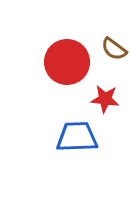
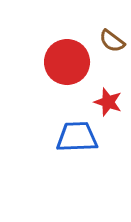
brown semicircle: moved 2 px left, 8 px up
red star: moved 3 px right, 3 px down; rotated 12 degrees clockwise
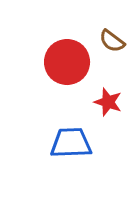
blue trapezoid: moved 6 px left, 6 px down
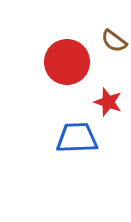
brown semicircle: moved 2 px right
blue trapezoid: moved 6 px right, 5 px up
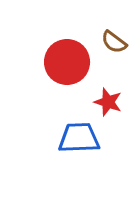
brown semicircle: moved 1 px down
blue trapezoid: moved 2 px right
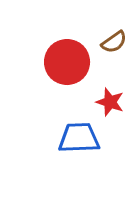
brown semicircle: rotated 72 degrees counterclockwise
red star: moved 2 px right
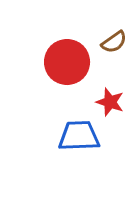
blue trapezoid: moved 2 px up
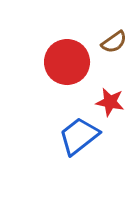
red star: rotated 8 degrees counterclockwise
blue trapezoid: rotated 36 degrees counterclockwise
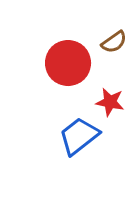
red circle: moved 1 px right, 1 px down
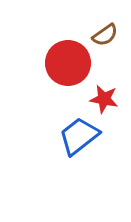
brown semicircle: moved 9 px left, 7 px up
red star: moved 6 px left, 3 px up
